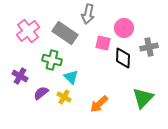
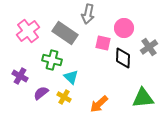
gray cross: rotated 24 degrees counterclockwise
green triangle: rotated 40 degrees clockwise
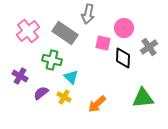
orange arrow: moved 2 px left
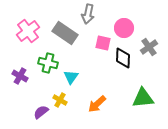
green cross: moved 4 px left, 3 px down
cyan triangle: rotated 21 degrees clockwise
purple semicircle: moved 19 px down
yellow cross: moved 4 px left, 3 px down
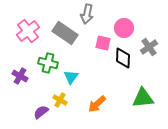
gray arrow: moved 1 px left
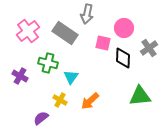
gray cross: moved 1 px down
green triangle: moved 3 px left, 2 px up
orange arrow: moved 7 px left, 3 px up
purple semicircle: moved 6 px down
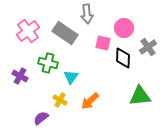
gray arrow: rotated 18 degrees counterclockwise
gray cross: moved 1 px left, 1 px up
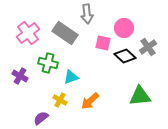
pink cross: moved 2 px down
black diamond: moved 2 px right, 2 px up; rotated 50 degrees counterclockwise
cyan triangle: rotated 35 degrees clockwise
